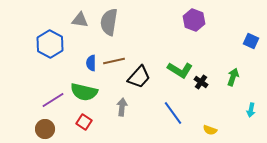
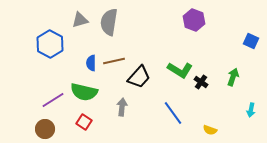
gray triangle: rotated 24 degrees counterclockwise
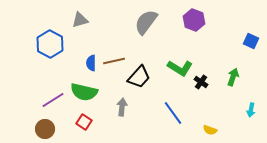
gray semicircle: moved 37 px right; rotated 28 degrees clockwise
green L-shape: moved 2 px up
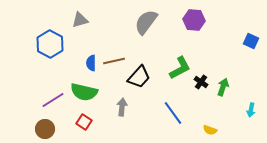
purple hexagon: rotated 15 degrees counterclockwise
green L-shape: rotated 60 degrees counterclockwise
green arrow: moved 10 px left, 10 px down
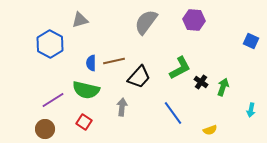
green semicircle: moved 2 px right, 2 px up
yellow semicircle: rotated 40 degrees counterclockwise
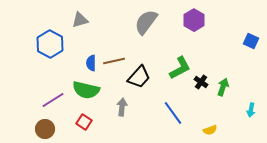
purple hexagon: rotated 25 degrees clockwise
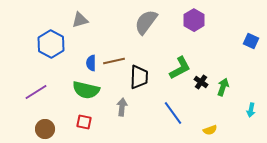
blue hexagon: moved 1 px right
black trapezoid: rotated 40 degrees counterclockwise
purple line: moved 17 px left, 8 px up
red square: rotated 21 degrees counterclockwise
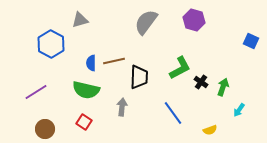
purple hexagon: rotated 15 degrees counterclockwise
cyan arrow: moved 12 px left; rotated 24 degrees clockwise
red square: rotated 21 degrees clockwise
